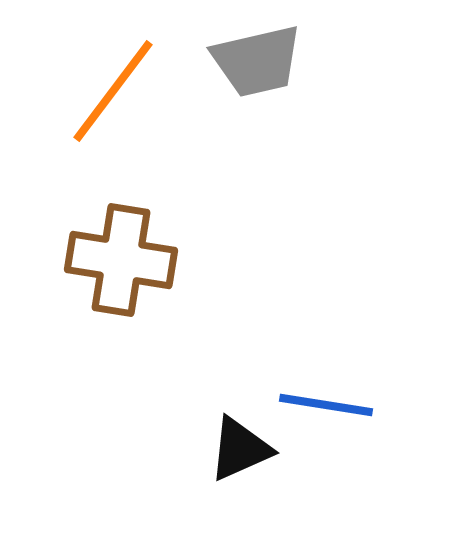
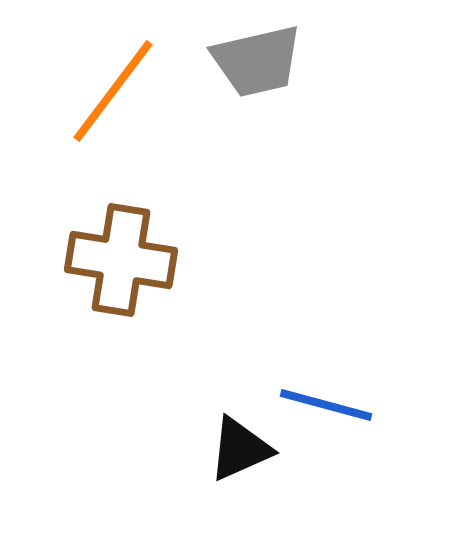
blue line: rotated 6 degrees clockwise
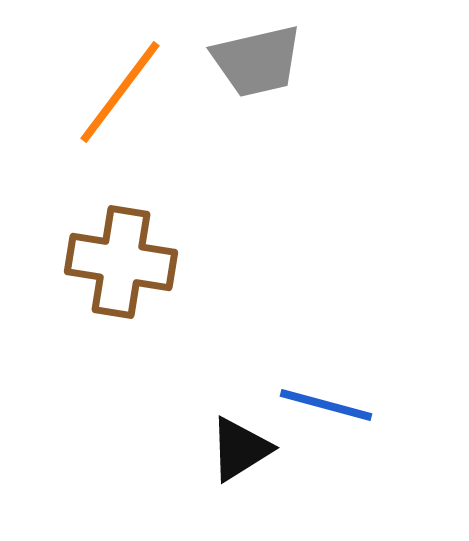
orange line: moved 7 px right, 1 px down
brown cross: moved 2 px down
black triangle: rotated 8 degrees counterclockwise
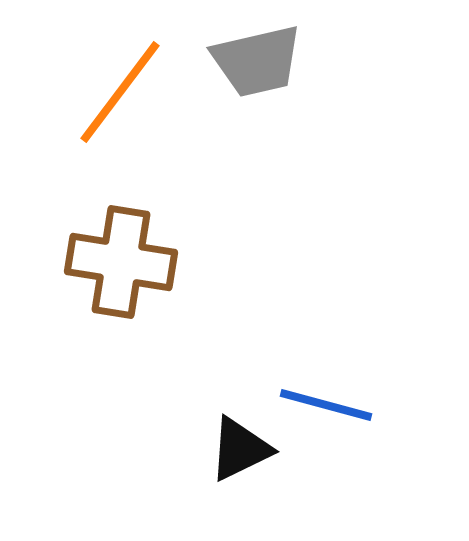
black triangle: rotated 6 degrees clockwise
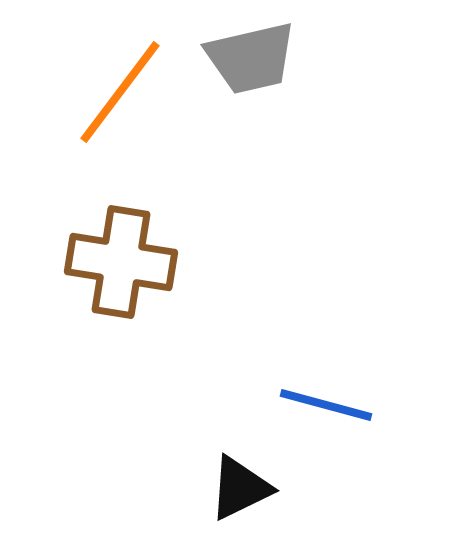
gray trapezoid: moved 6 px left, 3 px up
black triangle: moved 39 px down
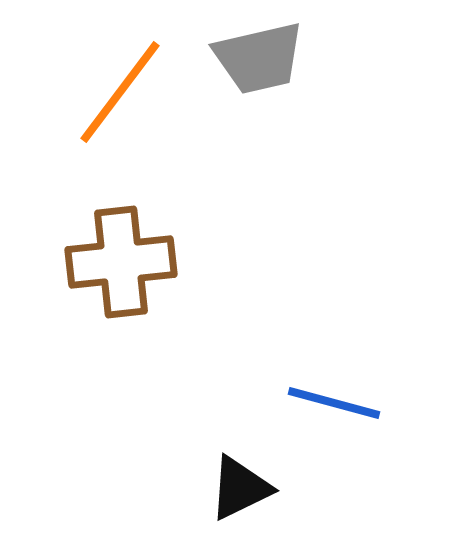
gray trapezoid: moved 8 px right
brown cross: rotated 15 degrees counterclockwise
blue line: moved 8 px right, 2 px up
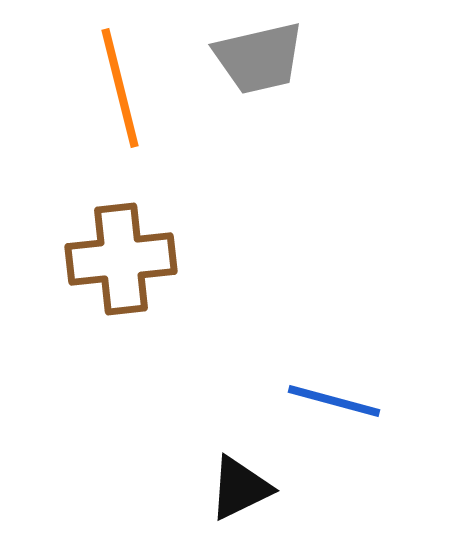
orange line: moved 4 px up; rotated 51 degrees counterclockwise
brown cross: moved 3 px up
blue line: moved 2 px up
